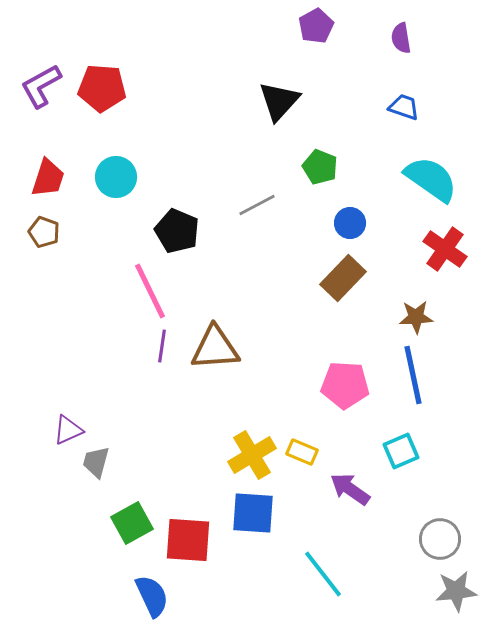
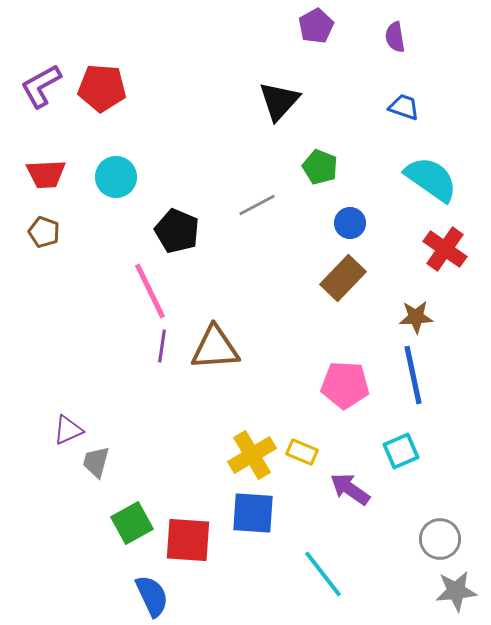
purple semicircle: moved 6 px left, 1 px up
red trapezoid: moved 2 px left, 4 px up; rotated 69 degrees clockwise
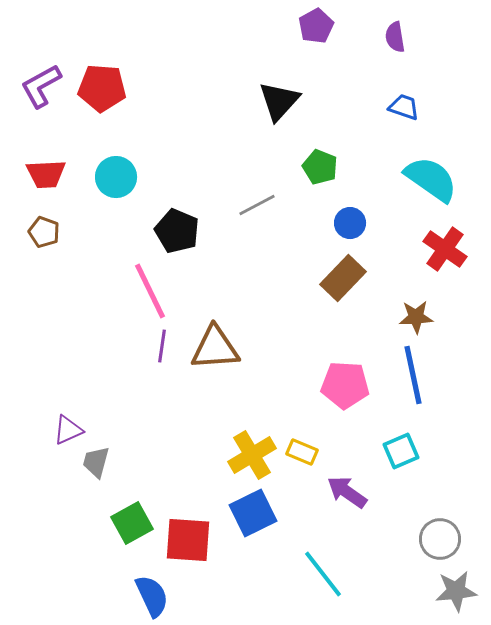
purple arrow: moved 3 px left, 3 px down
blue square: rotated 30 degrees counterclockwise
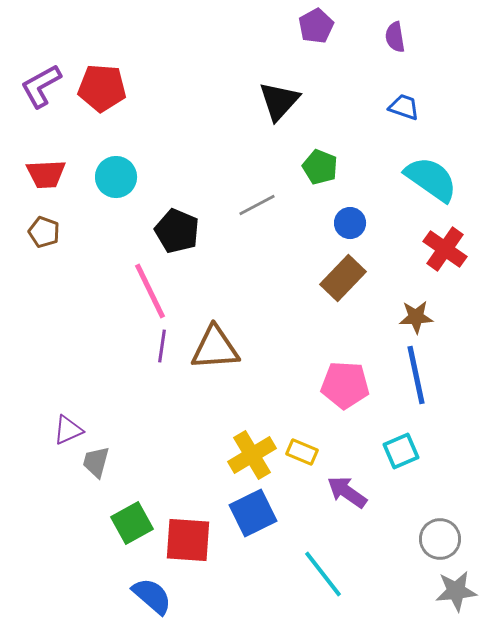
blue line: moved 3 px right
blue semicircle: rotated 24 degrees counterclockwise
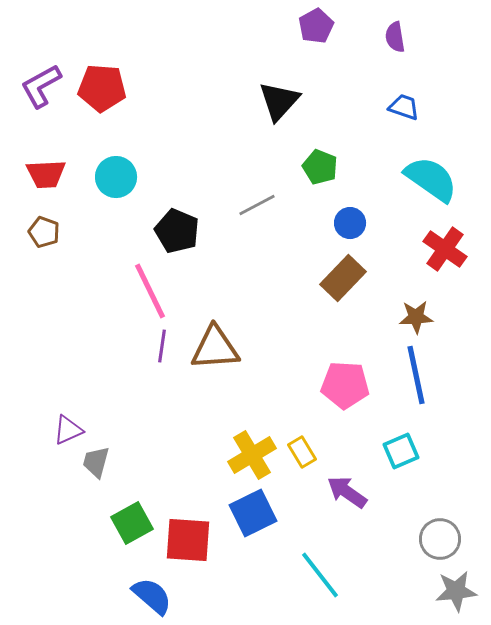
yellow rectangle: rotated 36 degrees clockwise
cyan line: moved 3 px left, 1 px down
